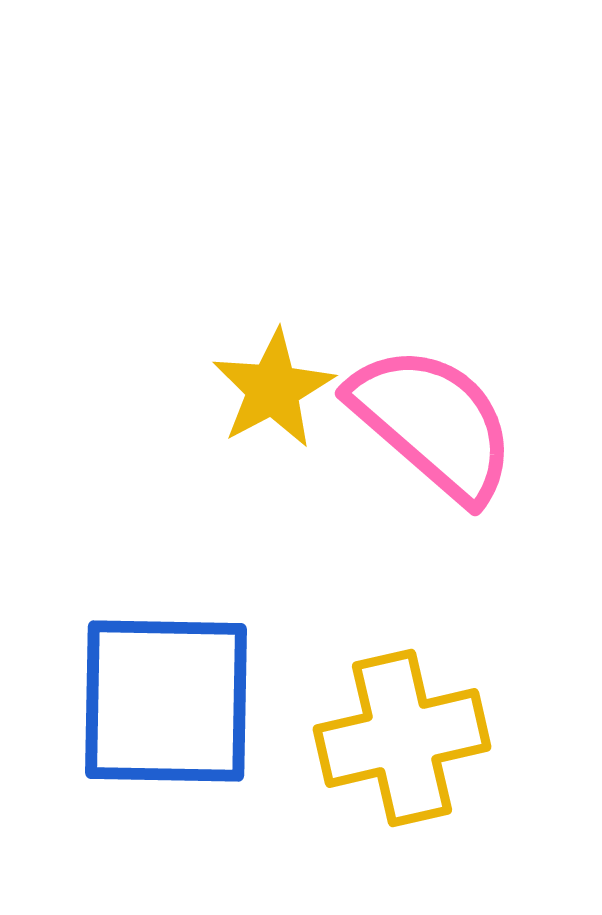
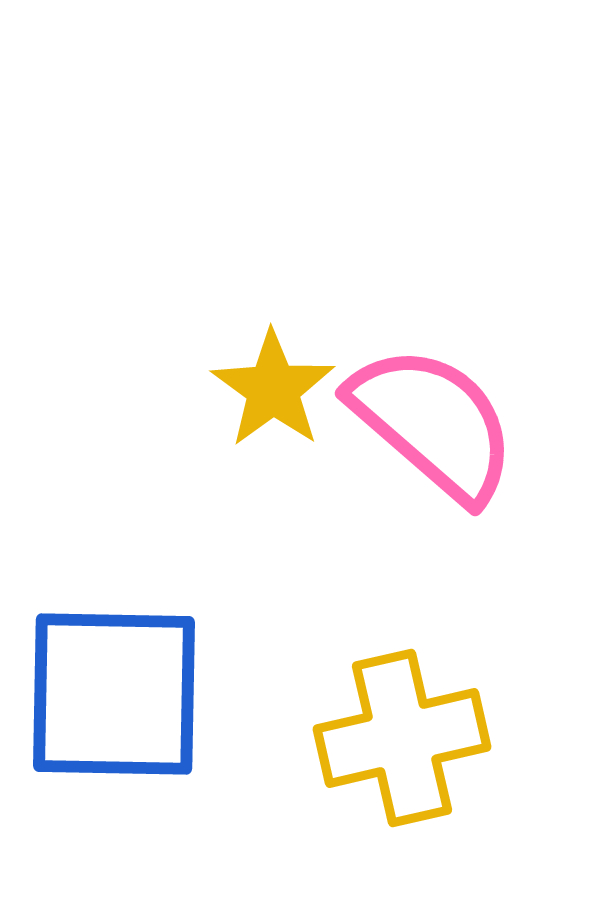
yellow star: rotated 8 degrees counterclockwise
blue square: moved 52 px left, 7 px up
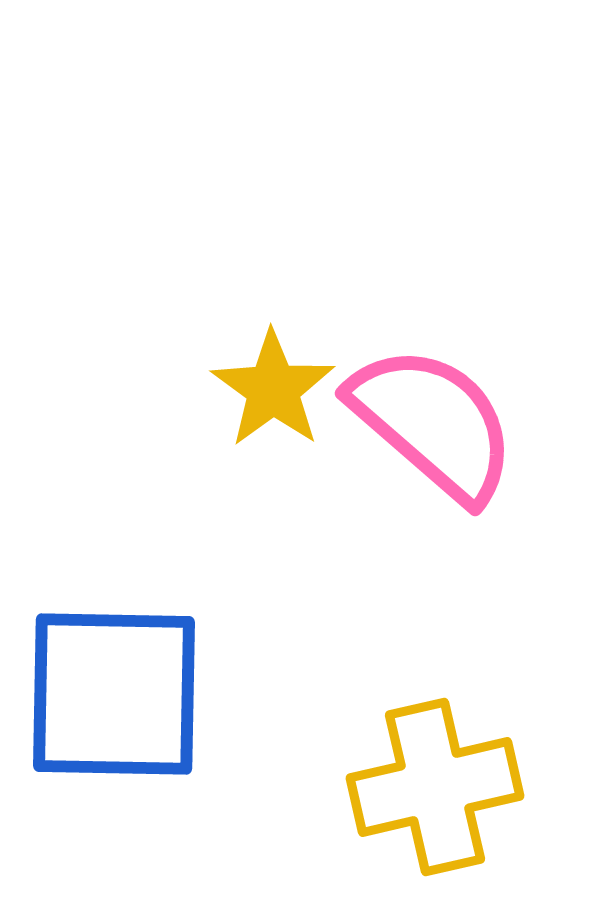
yellow cross: moved 33 px right, 49 px down
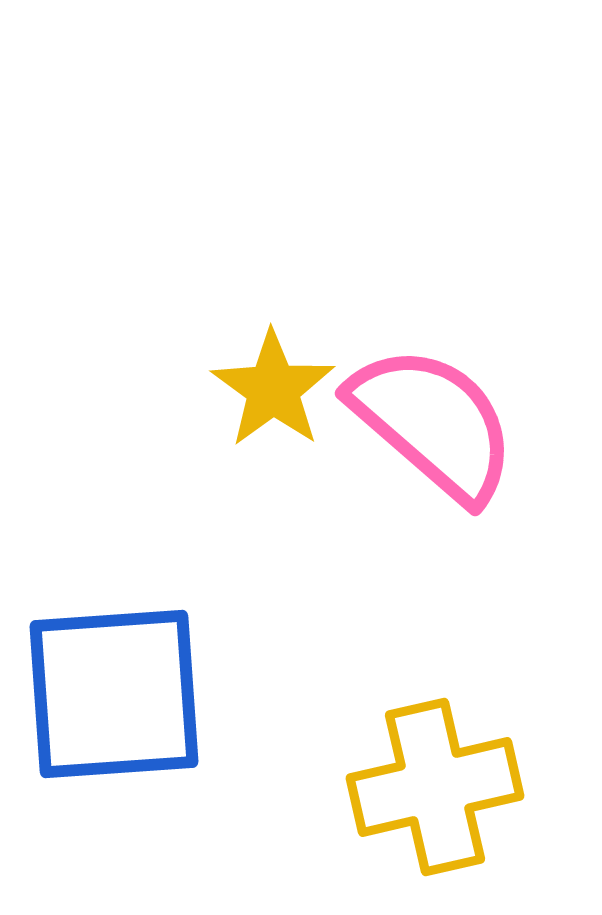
blue square: rotated 5 degrees counterclockwise
